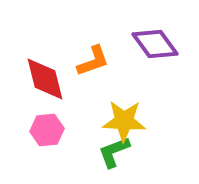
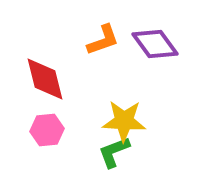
orange L-shape: moved 10 px right, 21 px up
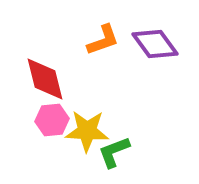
yellow star: moved 37 px left, 10 px down
pink hexagon: moved 5 px right, 10 px up
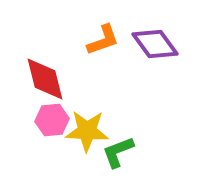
green L-shape: moved 4 px right
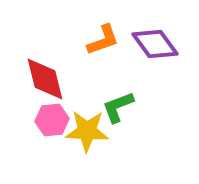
green L-shape: moved 45 px up
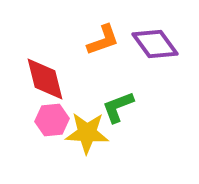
yellow star: moved 2 px down
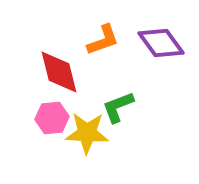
purple diamond: moved 6 px right, 1 px up
red diamond: moved 14 px right, 7 px up
pink hexagon: moved 2 px up
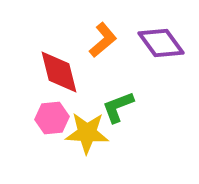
orange L-shape: rotated 21 degrees counterclockwise
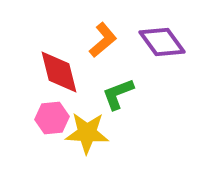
purple diamond: moved 1 px right, 1 px up
green L-shape: moved 13 px up
